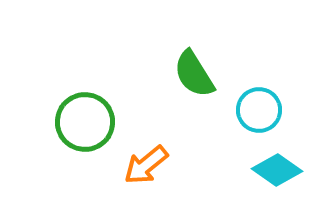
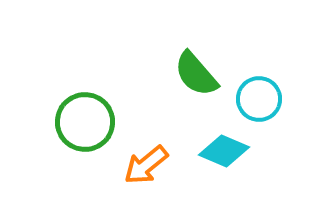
green semicircle: moved 2 px right; rotated 9 degrees counterclockwise
cyan circle: moved 11 px up
cyan diamond: moved 53 px left, 19 px up; rotated 12 degrees counterclockwise
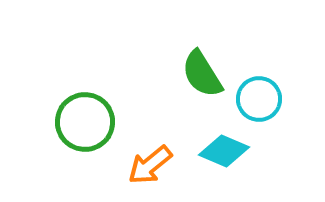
green semicircle: moved 6 px right; rotated 9 degrees clockwise
orange arrow: moved 4 px right
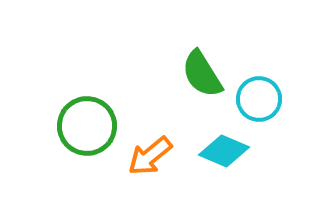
green circle: moved 2 px right, 4 px down
orange arrow: moved 9 px up
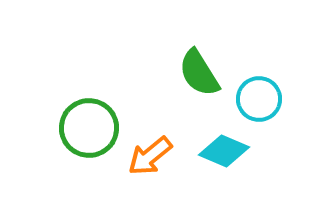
green semicircle: moved 3 px left, 1 px up
green circle: moved 2 px right, 2 px down
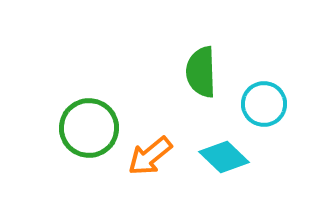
green semicircle: moved 2 px right, 1 px up; rotated 30 degrees clockwise
cyan circle: moved 5 px right, 5 px down
cyan diamond: moved 6 px down; rotated 21 degrees clockwise
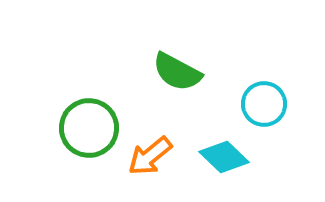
green semicircle: moved 24 px left; rotated 60 degrees counterclockwise
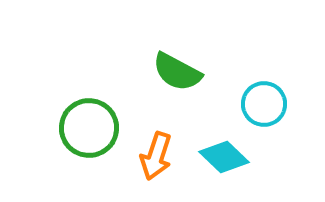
orange arrow: moved 6 px right; rotated 33 degrees counterclockwise
